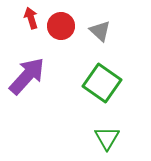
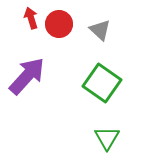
red circle: moved 2 px left, 2 px up
gray triangle: moved 1 px up
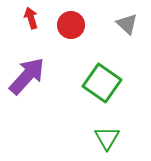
red circle: moved 12 px right, 1 px down
gray triangle: moved 27 px right, 6 px up
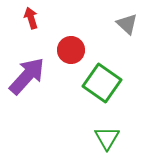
red circle: moved 25 px down
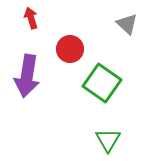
red circle: moved 1 px left, 1 px up
purple arrow: rotated 147 degrees clockwise
green triangle: moved 1 px right, 2 px down
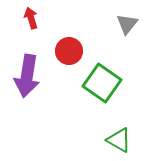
gray triangle: rotated 25 degrees clockwise
red circle: moved 1 px left, 2 px down
green triangle: moved 11 px right; rotated 32 degrees counterclockwise
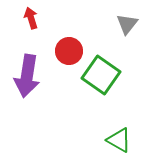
green square: moved 1 px left, 8 px up
